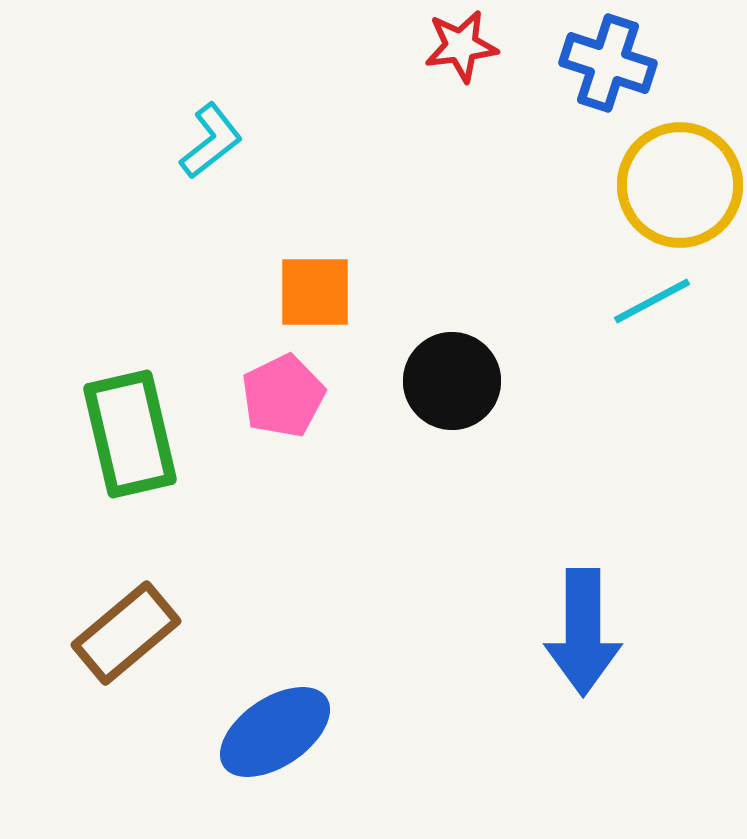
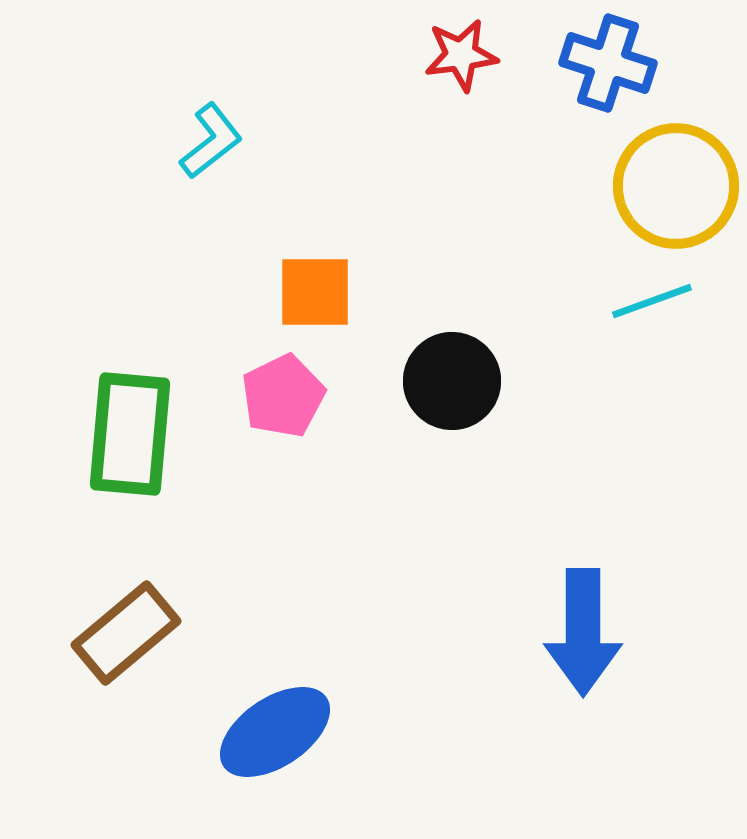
red star: moved 9 px down
yellow circle: moved 4 px left, 1 px down
cyan line: rotated 8 degrees clockwise
green rectangle: rotated 18 degrees clockwise
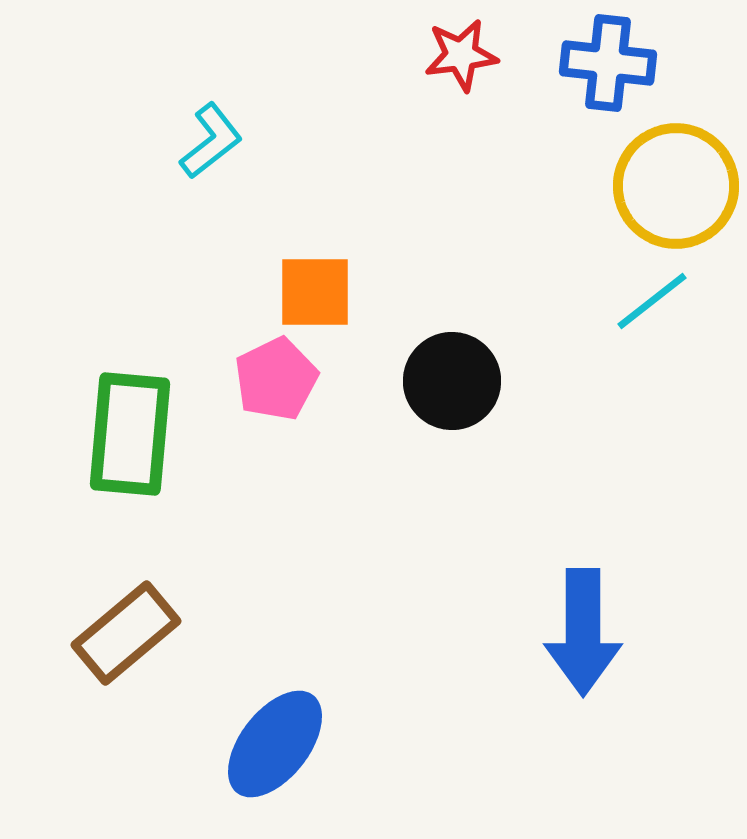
blue cross: rotated 12 degrees counterclockwise
cyan line: rotated 18 degrees counterclockwise
pink pentagon: moved 7 px left, 17 px up
blue ellipse: moved 12 px down; rotated 18 degrees counterclockwise
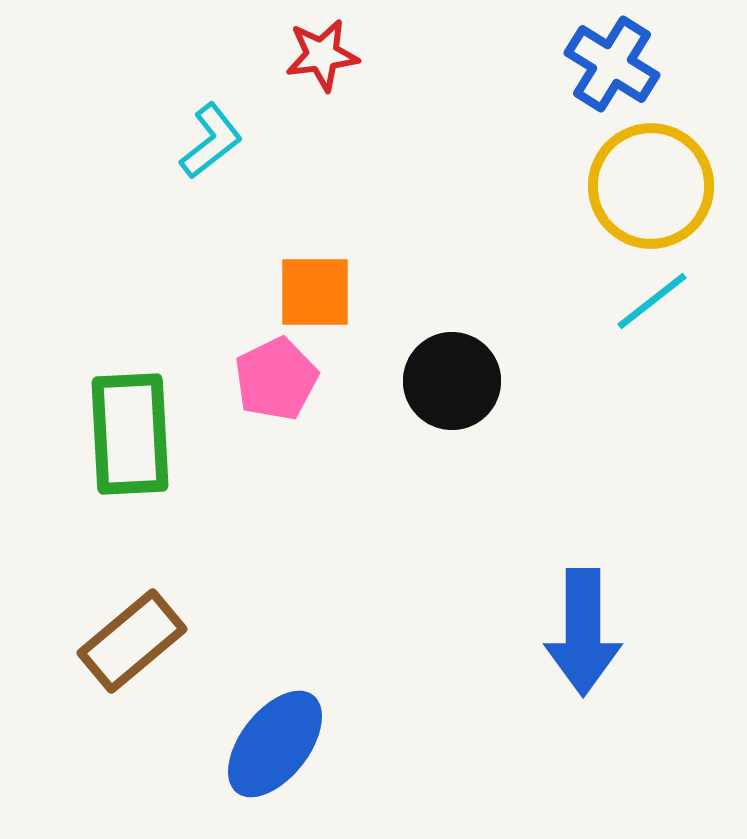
red star: moved 139 px left
blue cross: moved 4 px right, 1 px down; rotated 26 degrees clockwise
yellow circle: moved 25 px left
green rectangle: rotated 8 degrees counterclockwise
brown rectangle: moved 6 px right, 8 px down
